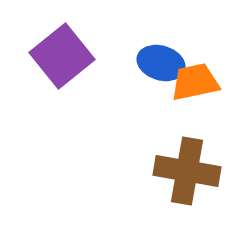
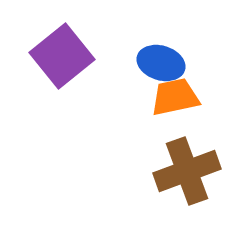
orange trapezoid: moved 20 px left, 15 px down
brown cross: rotated 30 degrees counterclockwise
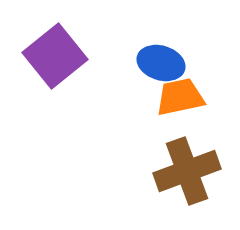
purple square: moved 7 px left
orange trapezoid: moved 5 px right
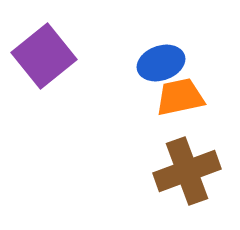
purple square: moved 11 px left
blue ellipse: rotated 36 degrees counterclockwise
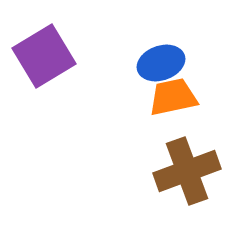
purple square: rotated 8 degrees clockwise
orange trapezoid: moved 7 px left
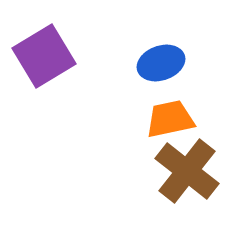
orange trapezoid: moved 3 px left, 22 px down
brown cross: rotated 32 degrees counterclockwise
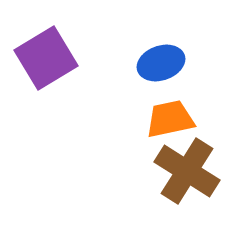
purple square: moved 2 px right, 2 px down
brown cross: rotated 6 degrees counterclockwise
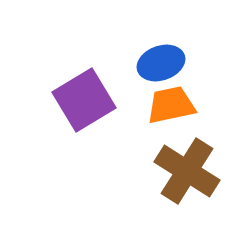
purple square: moved 38 px right, 42 px down
orange trapezoid: moved 1 px right, 14 px up
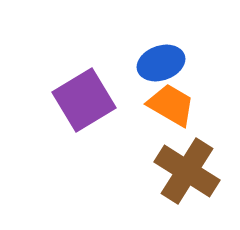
orange trapezoid: rotated 42 degrees clockwise
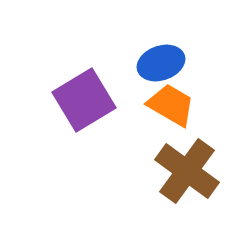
brown cross: rotated 4 degrees clockwise
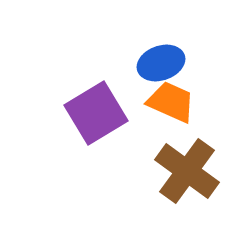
purple square: moved 12 px right, 13 px down
orange trapezoid: moved 3 px up; rotated 6 degrees counterclockwise
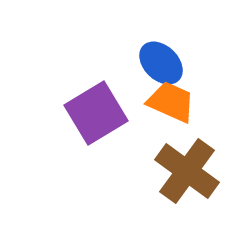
blue ellipse: rotated 63 degrees clockwise
